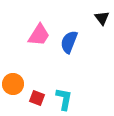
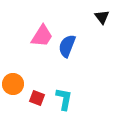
black triangle: moved 1 px up
pink trapezoid: moved 3 px right, 1 px down
blue semicircle: moved 2 px left, 4 px down
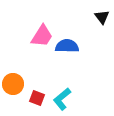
blue semicircle: rotated 70 degrees clockwise
cyan L-shape: moved 2 px left; rotated 140 degrees counterclockwise
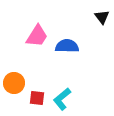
pink trapezoid: moved 5 px left
orange circle: moved 1 px right, 1 px up
red square: rotated 14 degrees counterclockwise
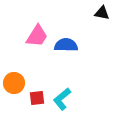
black triangle: moved 4 px up; rotated 42 degrees counterclockwise
blue semicircle: moved 1 px left, 1 px up
red square: rotated 14 degrees counterclockwise
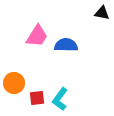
cyan L-shape: moved 2 px left; rotated 15 degrees counterclockwise
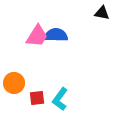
blue semicircle: moved 10 px left, 10 px up
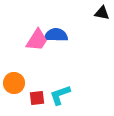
pink trapezoid: moved 4 px down
cyan L-shape: moved 4 px up; rotated 35 degrees clockwise
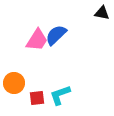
blue semicircle: rotated 45 degrees counterclockwise
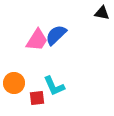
cyan L-shape: moved 6 px left, 9 px up; rotated 95 degrees counterclockwise
